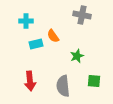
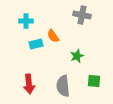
red arrow: moved 1 px left, 3 px down
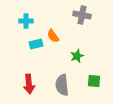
gray semicircle: moved 1 px left, 1 px up
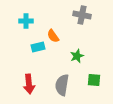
cyan rectangle: moved 2 px right, 3 px down
green square: moved 1 px up
gray semicircle: rotated 15 degrees clockwise
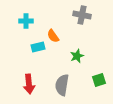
green square: moved 5 px right; rotated 24 degrees counterclockwise
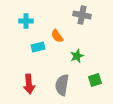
orange semicircle: moved 4 px right
green square: moved 4 px left
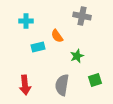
gray cross: moved 1 px down
red arrow: moved 4 px left, 1 px down
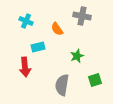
cyan cross: rotated 24 degrees clockwise
orange semicircle: moved 7 px up
red arrow: moved 18 px up
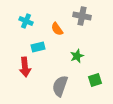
gray semicircle: moved 2 px left, 1 px down; rotated 10 degrees clockwise
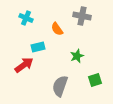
cyan cross: moved 3 px up
red arrow: moved 1 px left, 2 px up; rotated 120 degrees counterclockwise
